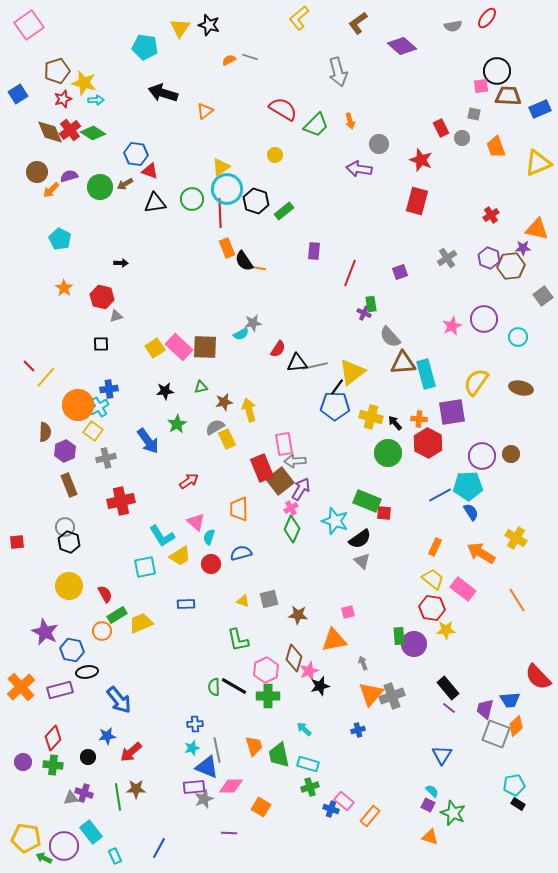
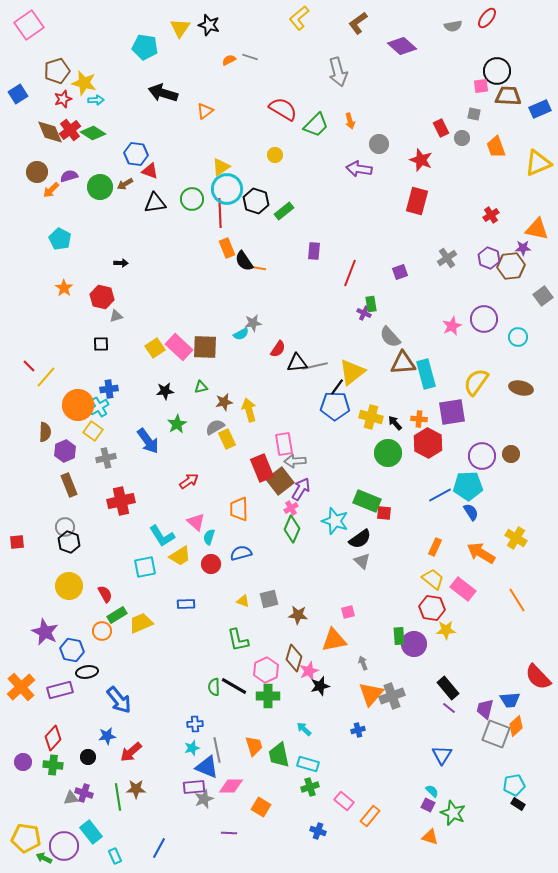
blue cross at (331, 809): moved 13 px left, 22 px down
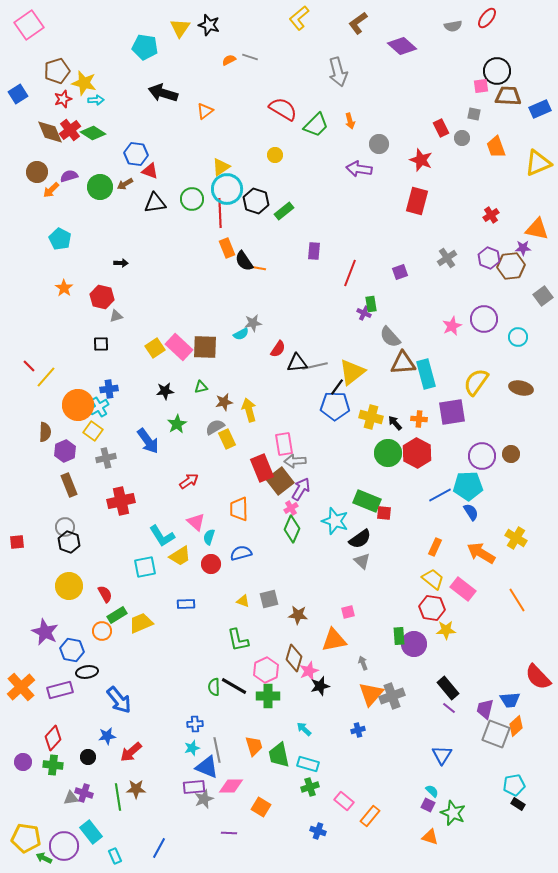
red hexagon at (428, 443): moved 11 px left, 10 px down
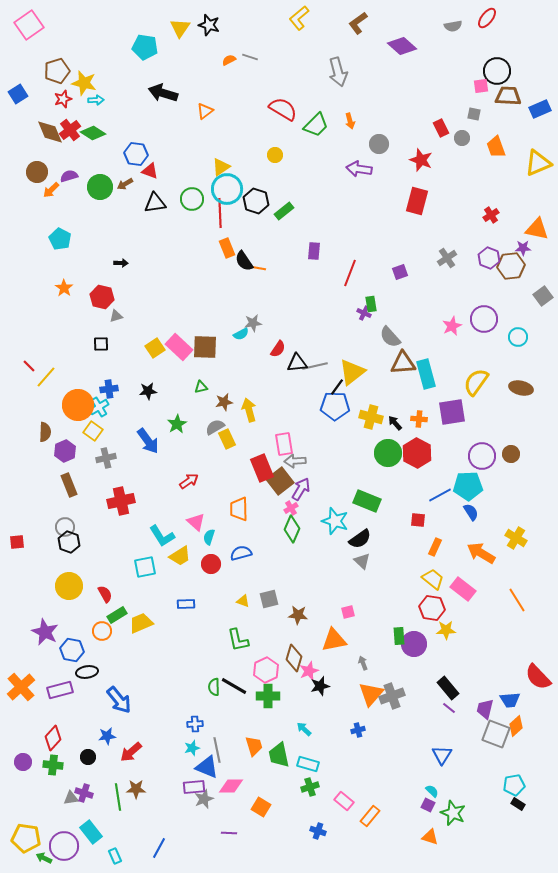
black star at (165, 391): moved 17 px left
red square at (384, 513): moved 34 px right, 7 px down
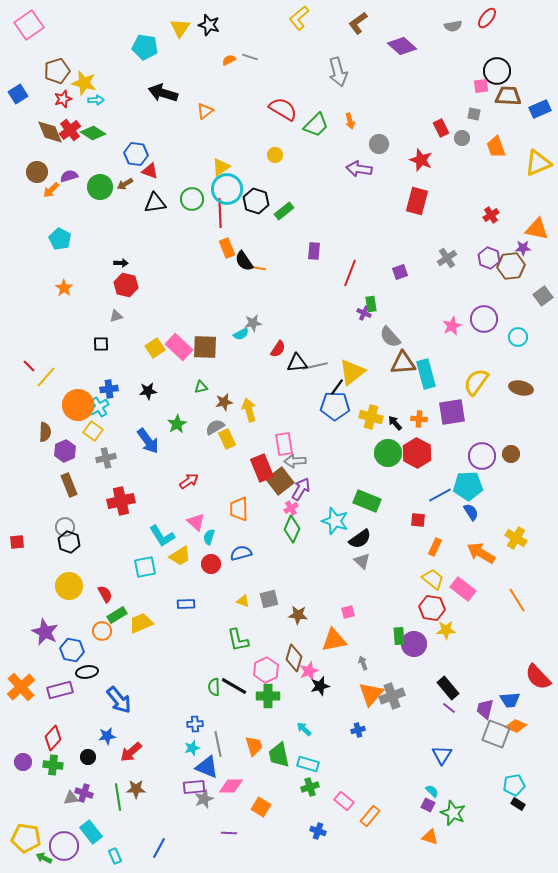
red hexagon at (102, 297): moved 24 px right, 12 px up
orange diamond at (516, 726): rotated 65 degrees clockwise
gray line at (217, 750): moved 1 px right, 6 px up
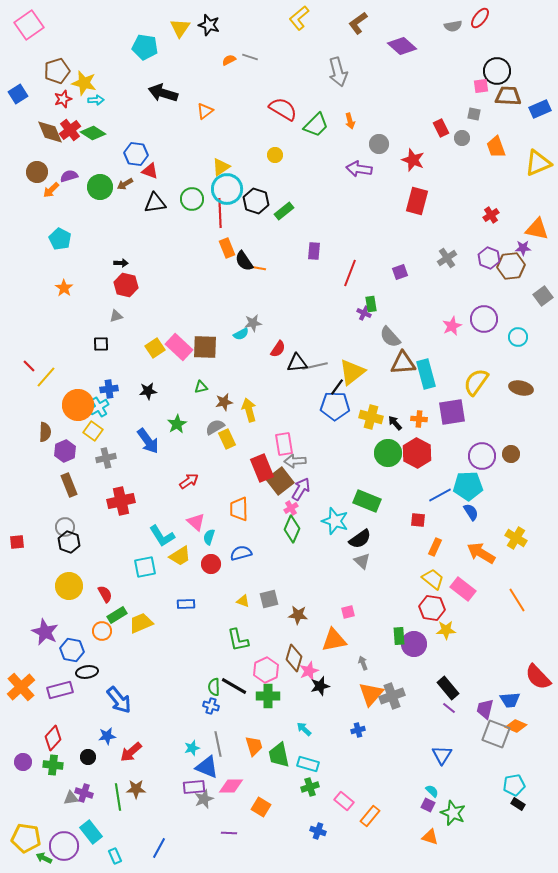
red ellipse at (487, 18): moved 7 px left
red star at (421, 160): moved 8 px left
blue cross at (195, 724): moved 16 px right, 18 px up; rotated 21 degrees clockwise
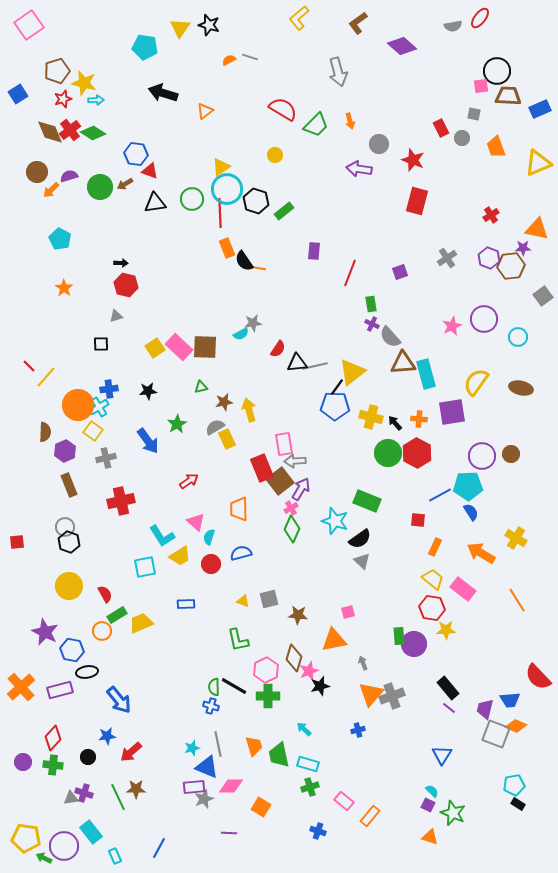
purple cross at (364, 313): moved 8 px right, 11 px down
green line at (118, 797): rotated 16 degrees counterclockwise
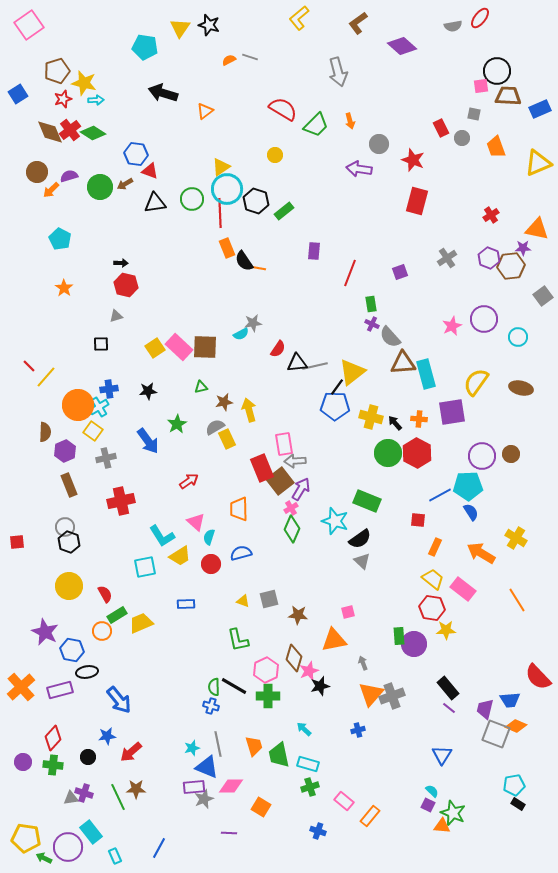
orange triangle at (430, 837): moved 12 px right, 11 px up; rotated 12 degrees counterclockwise
purple circle at (64, 846): moved 4 px right, 1 px down
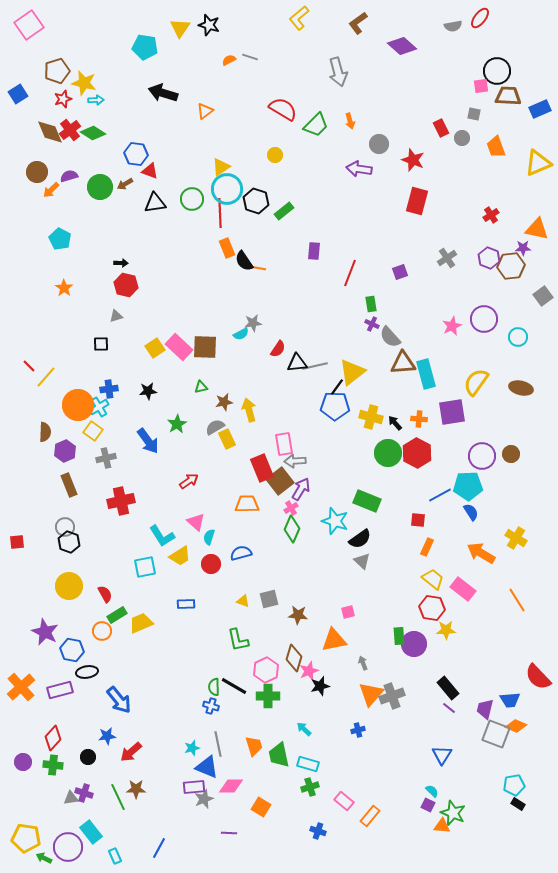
orange trapezoid at (239, 509): moved 8 px right, 5 px up; rotated 90 degrees clockwise
orange rectangle at (435, 547): moved 8 px left
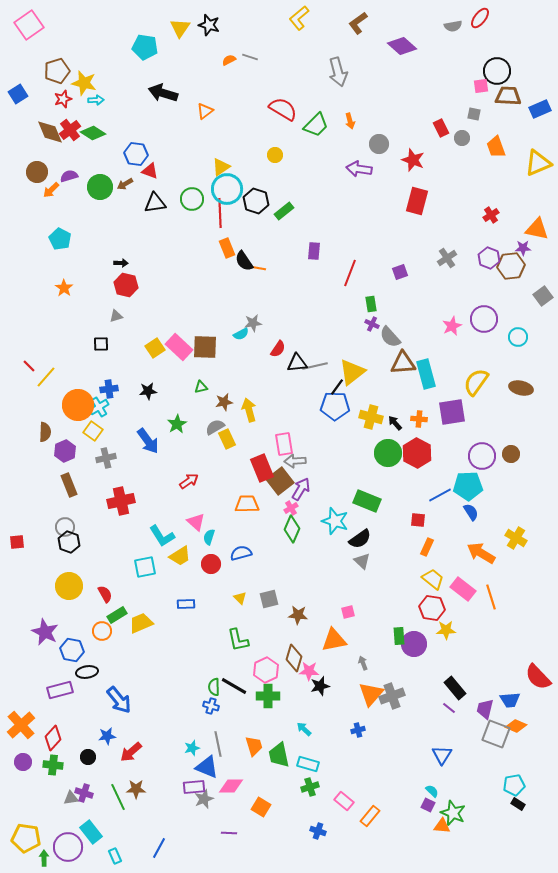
orange line at (517, 600): moved 26 px left, 3 px up; rotated 15 degrees clockwise
yellow triangle at (243, 601): moved 3 px left, 3 px up; rotated 24 degrees clockwise
pink star at (309, 671): rotated 24 degrees clockwise
orange cross at (21, 687): moved 38 px down
black rectangle at (448, 688): moved 7 px right
green arrow at (44, 858): rotated 63 degrees clockwise
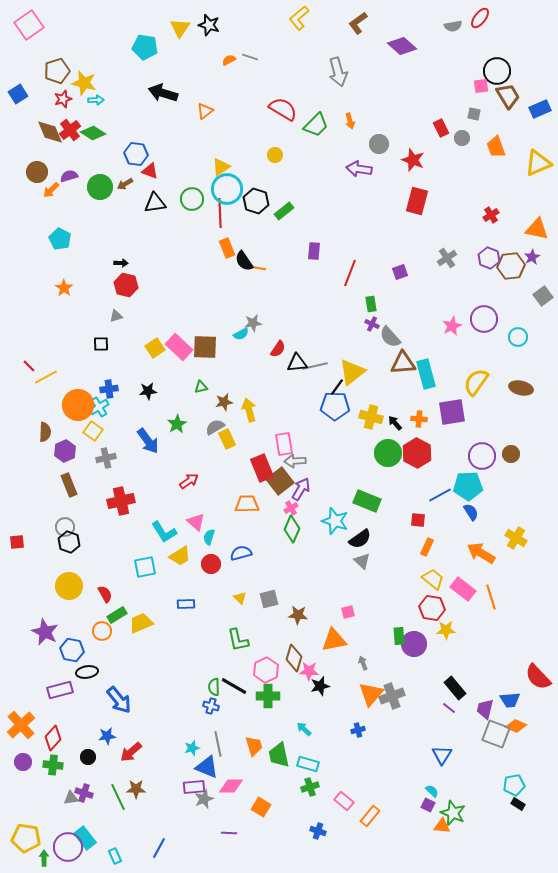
brown trapezoid at (508, 96): rotated 56 degrees clockwise
purple star at (523, 248): moved 9 px right, 9 px down; rotated 28 degrees counterclockwise
yellow line at (46, 377): rotated 20 degrees clockwise
cyan L-shape at (162, 536): moved 2 px right, 4 px up
cyan rectangle at (91, 832): moved 6 px left, 6 px down
